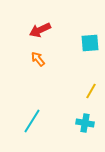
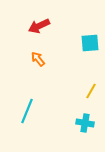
red arrow: moved 1 px left, 4 px up
cyan line: moved 5 px left, 10 px up; rotated 10 degrees counterclockwise
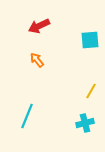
cyan square: moved 3 px up
orange arrow: moved 1 px left, 1 px down
cyan line: moved 5 px down
cyan cross: rotated 24 degrees counterclockwise
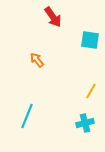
red arrow: moved 14 px right, 9 px up; rotated 100 degrees counterclockwise
cyan square: rotated 12 degrees clockwise
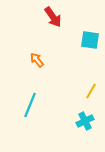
cyan line: moved 3 px right, 11 px up
cyan cross: moved 2 px up; rotated 12 degrees counterclockwise
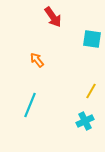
cyan square: moved 2 px right, 1 px up
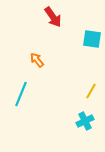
cyan line: moved 9 px left, 11 px up
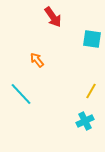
cyan line: rotated 65 degrees counterclockwise
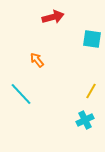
red arrow: rotated 70 degrees counterclockwise
cyan cross: moved 1 px up
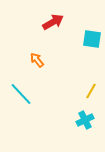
red arrow: moved 5 px down; rotated 15 degrees counterclockwise
